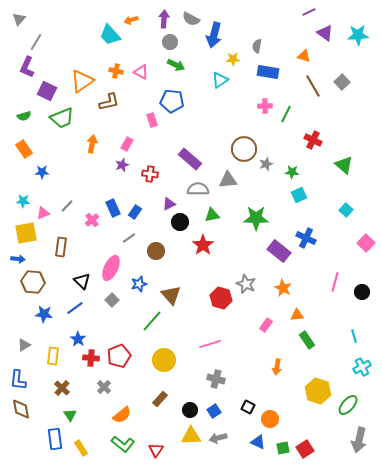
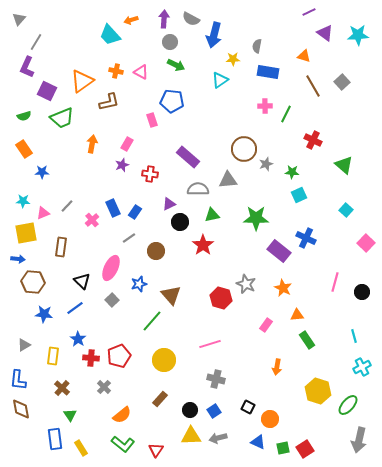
purple rectangle at (190, 159): moved 2 px left, 2 px up
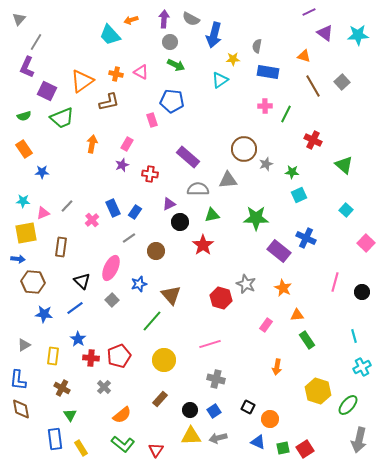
orange cross at (116, 71): moved 3 px down
brown cross at (62, 388): rotated 14 degrees counterclockwise
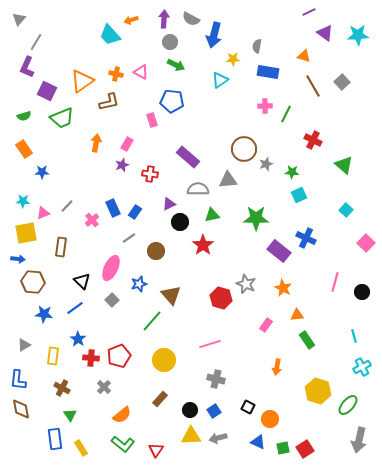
orange arrow at (92, 144): moved 4 px right, 1 px up
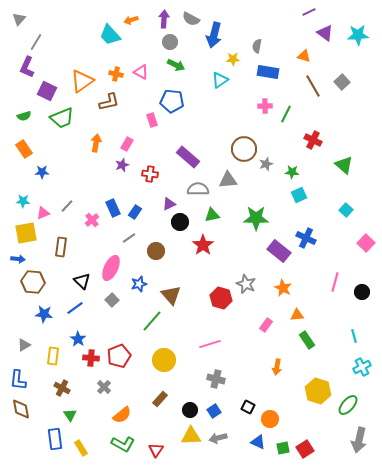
green L-shape at (123, 444): rotated 10 degrees counterclockwise
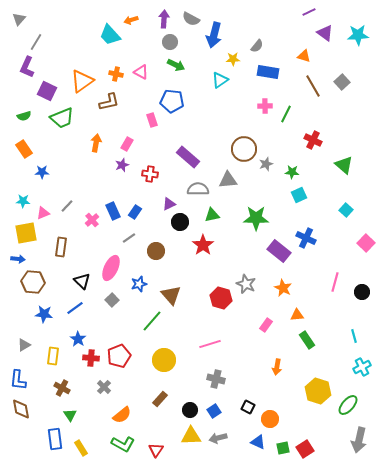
gray semicircle at (257, 46): rotated 152 degrees counterclockwise
blue rectangle at (113, 208): moved 3 px down
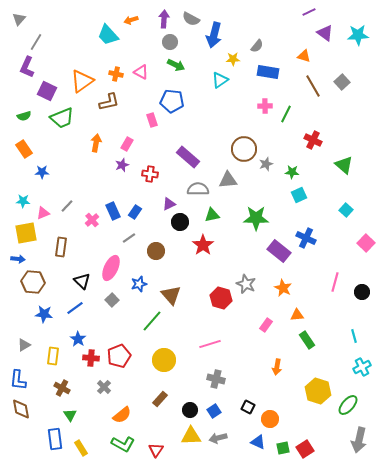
cyan trapezoid at (110, 35): moved 2 px left
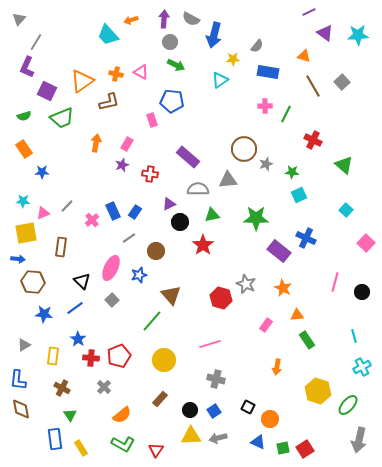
blue star at (139, 284): moved 9 px up
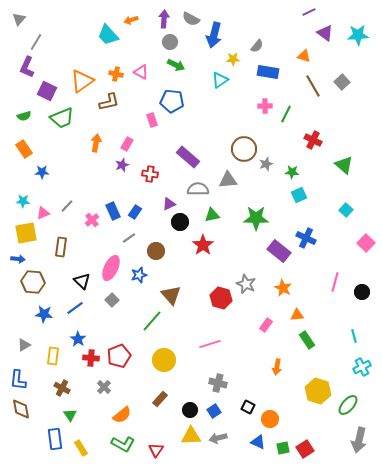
gray cross at (216, 379): moved 2 px right, 4 px down
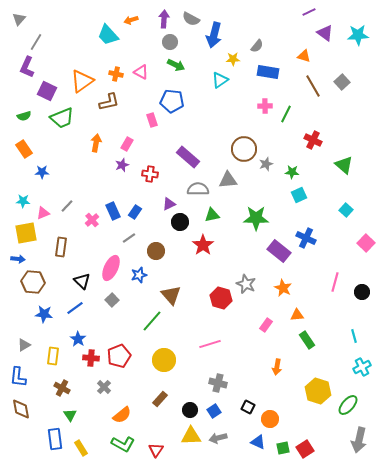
blue L-shape at (18, 380): moved 3 px up
